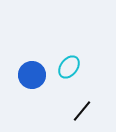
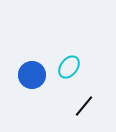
black line: moved 2 px right, 5 px up
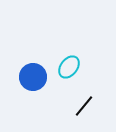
blue circle: moved 1 px right, 2 px down
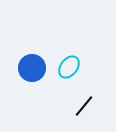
blue circle: moved 1 px left, 9 px up
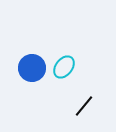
cyan ellipse: moved 5 px left
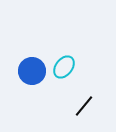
blue circle: moved 3 px down
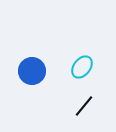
cyan ellipse: moved 18 px right
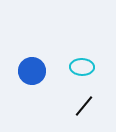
cyan ellipse: rotated 55 degrees clockwise
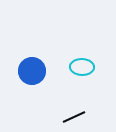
black line: moved 10 px left, 11 px down; rotated 25 degrees clockwise
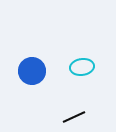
cyan ellipse: rotated 10 degrees counterclockwise
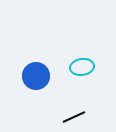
blue circle: moved 4 px right, 5 px down
